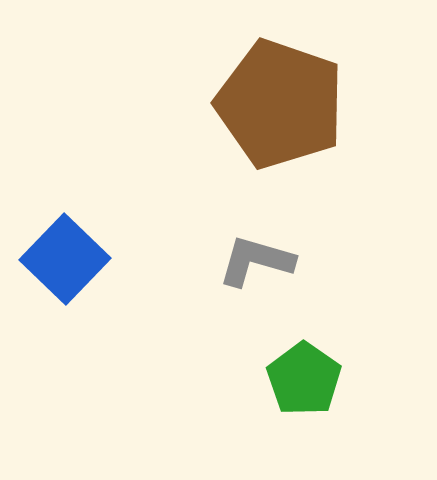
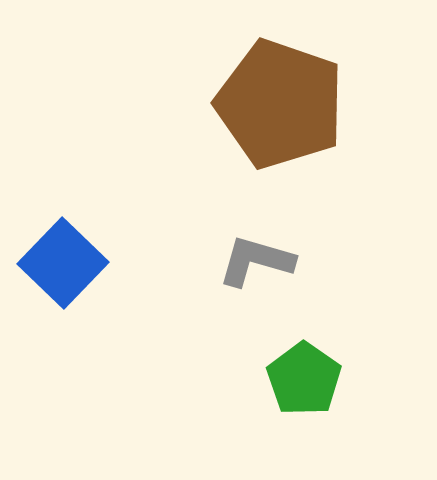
blue square: moved 2 px left, 4 px down
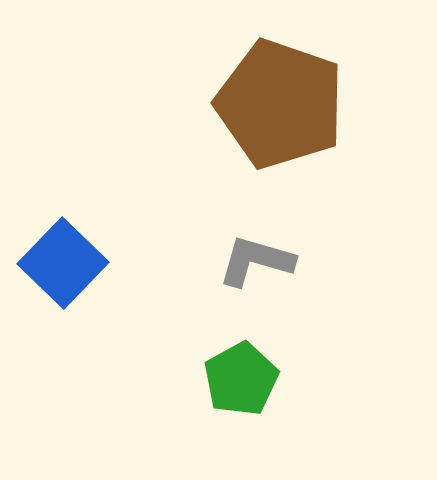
green pentagon: moved 63 px left; rotated 8 degrees clockwise
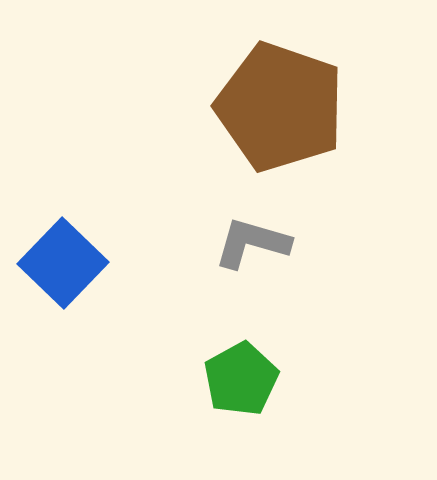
brown pentagon: moved 3 px down
gray L-shape: moved 4 px left, 18 px up
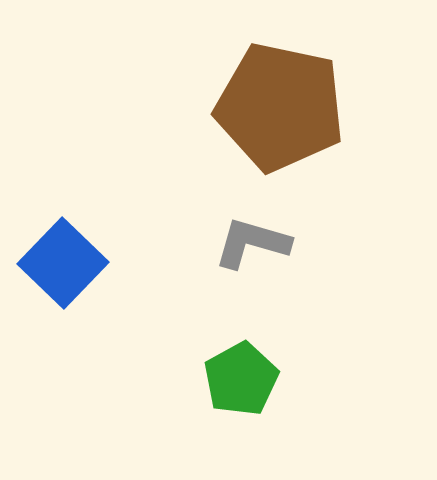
brown pentagon: rotated 7 degrees counterclockwise
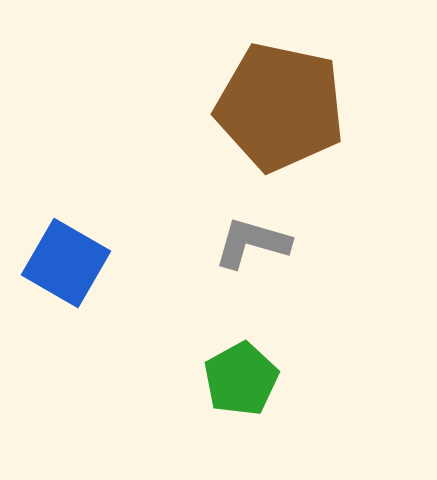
blue square: moved 3 px right; rotated 14 degrees counterclockwise
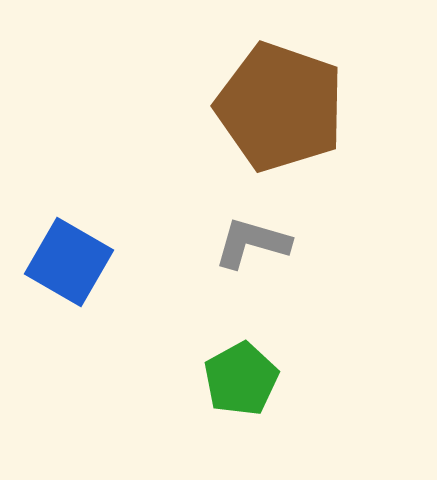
brown pentagon: rotated 7 degrees clockwise
blue square: moved 3 px right, 1 px up
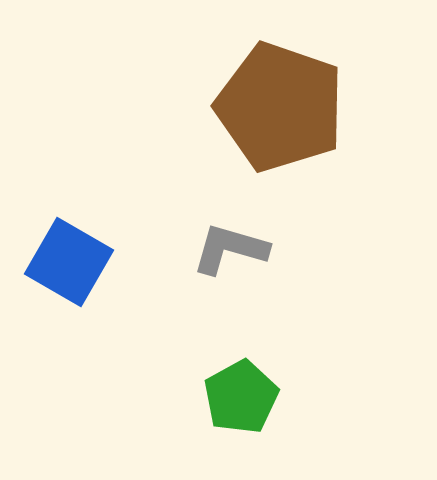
gray L-shape: moved 22 px left, 6 px down
green pentagon: moved 18 px down
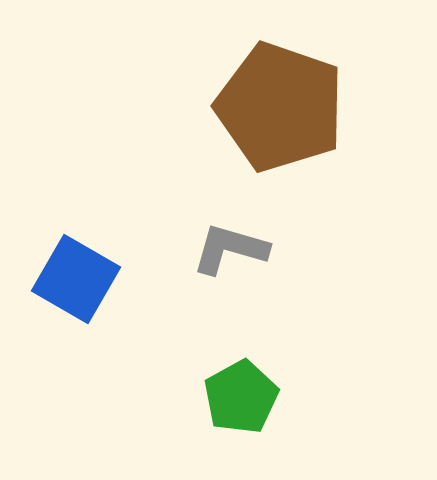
blue square: moved 7 px right, 17 px down
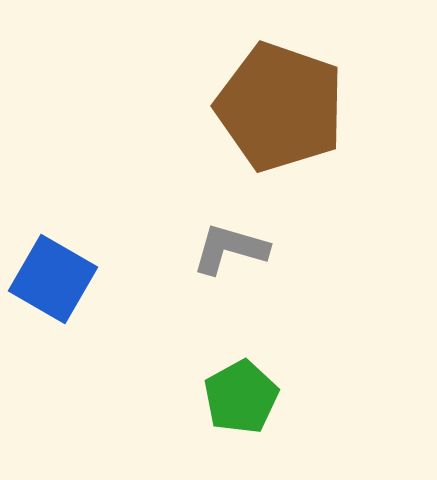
blue square: moved 23 px left
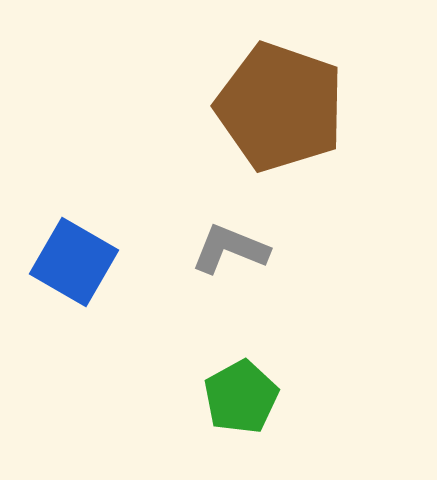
gray L-shape: rotated 6 degrees clockwise
blue square: moved 21 px right, 17 px up
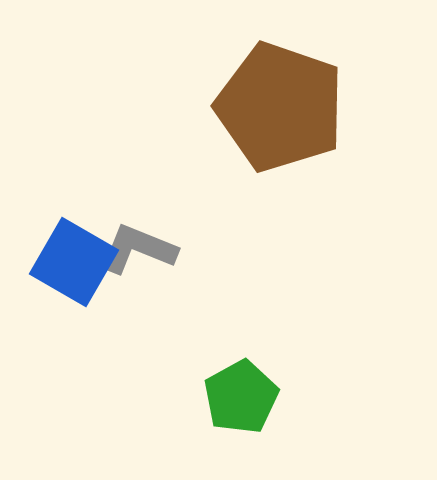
gray L-shape: moved 92 px left
